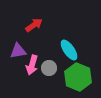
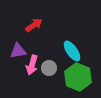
cyan ellipse: moved 3 px right, 1 px down
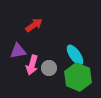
cyan ellipse: moved 3 px right, 4 px down
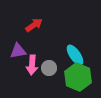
pink arrow: rotated 12 degrees counterclockwise
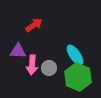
purple triangle: rotated 12 degrees clockwise
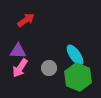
red arrow: moved 8 px left, 5 px up
pink arrow: moved 12 px left, 3 px down; rotated 30 degrees clockwise
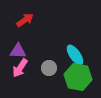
red arrow: moved 1 px left
green hexagon: rotated 12 degrees counterclockwise
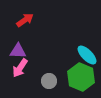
cyan ellipse: moved 12 px right; rotated 10 degrees counterclockwise
gray circle: moved 13 px down
green hexagon: moved 3 px right; rotated 12 degrees clockwise
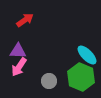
pink arrow: moved 1 px left, 1 px up
